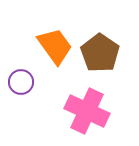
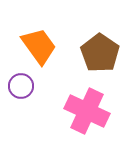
orange trapezoid: moved 16 px left
purple circle: moved 4 px down
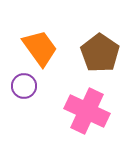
orange trapezoid: moved 1 px right, 2 px down
purple circle: moved 3 px right
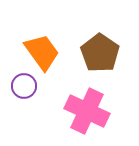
orange trapezoid: moved 2 px right, 4 px down
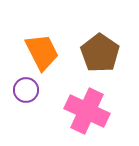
orange trapezoid: rotated 9 degrees clockwise
purple circle: moved 2 px right, 4 px down
